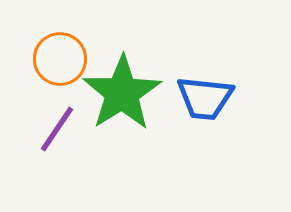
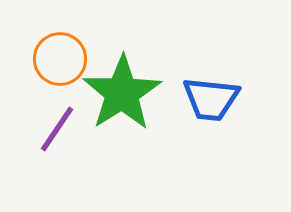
blue trapezoid: moved 6 px right, 1 px down
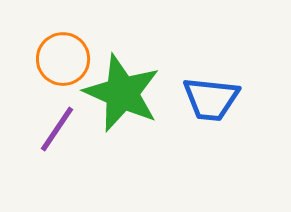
orange circle: moved 3 px right
green star: rotated 16 degrees counterclockwise
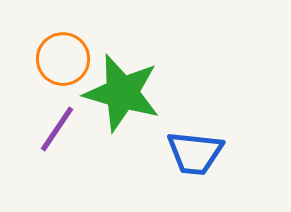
green star: rotated 8 degrees counterclockwise
blue trapezoid: moved 16 px left, 54 px down
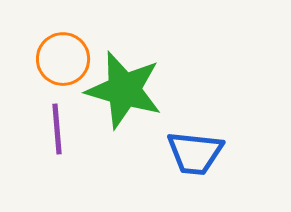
green star: moved 2 px right, 3 px up
purple line: rotated 39 degrees counterclockwise
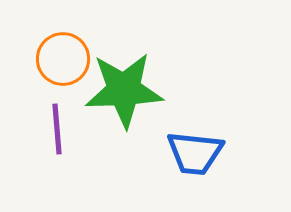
green star: rotated 18 degrees counterclockwise
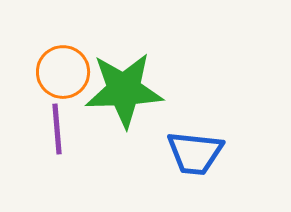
orange circle: moved 13 px down
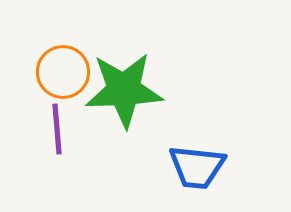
blue trapezoid: moved 2 px right, 14 px down
